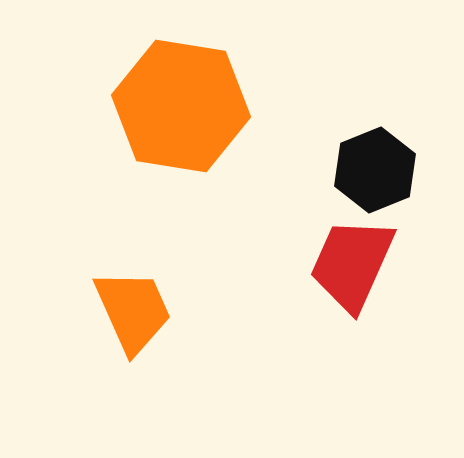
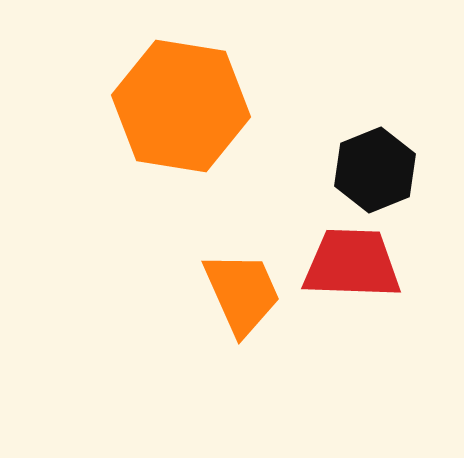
red trapezoid: rotated 68 degrees clockwise
orange trapezoid: moved 109 px right, 18 px up
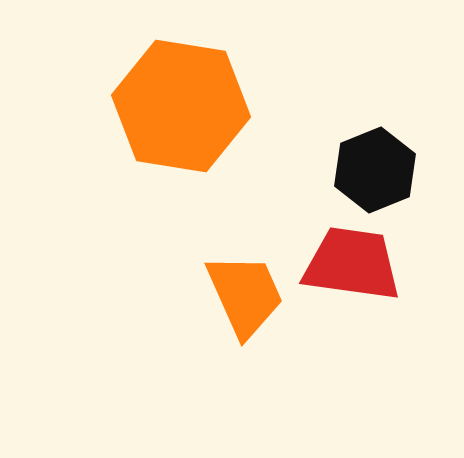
red trapezoid: rotated 6 degrees clockwise
orange trapezoid: moved 3 px right, 2 px down
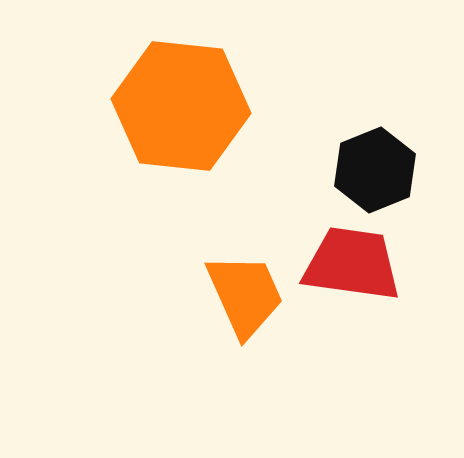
orange hexagon: rotated 3 degrees counterclockwise
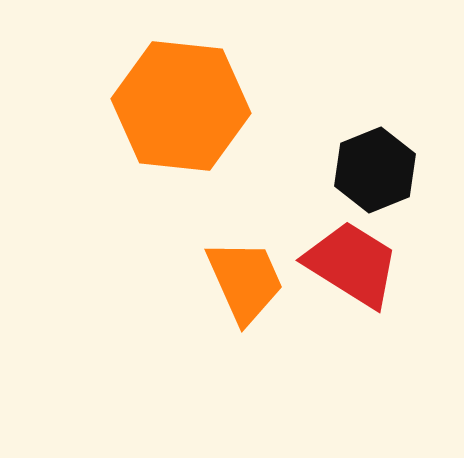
red trapezoid: rotated 24 degrees clockwise
orange trapezoid: moved 14 px up
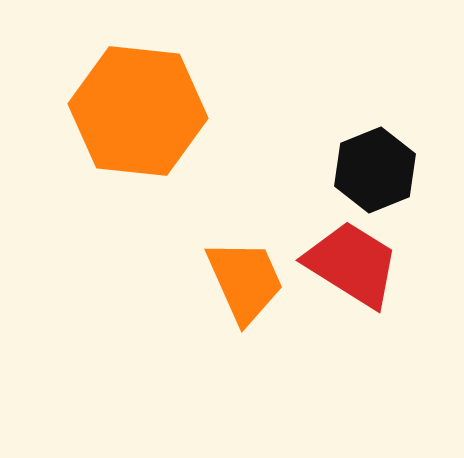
orange hexagon: moved 43 px left, 5 px down
